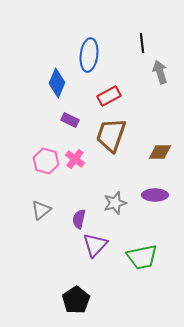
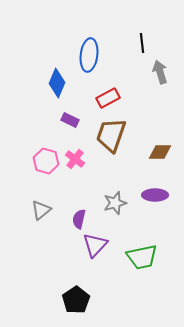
red rectangle: moved 1 px left, 2 px down
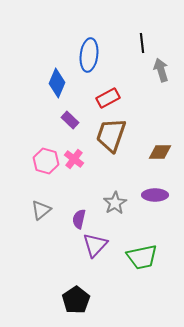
gray arrow: moved 1 px right, 2 px up
purple rectangle: rotated 18 degrees clockwise
pink cross: moved 1 px left
gray star: rotated 15 degrees counterclockwise
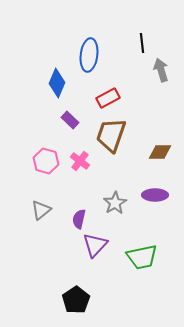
pink cross: moved 6 px right, 2 px down
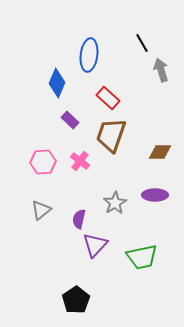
black line: rotated 24 degrees counterclockwise
red rectangle: rotated 70 degrees clockwise
pink hexagon: moved 3 px left, 1 px down; rotated 20 degrees counterclockwise
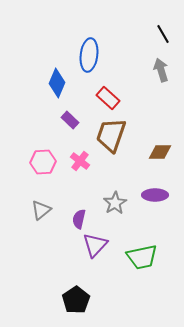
black line: moved 21 px right, 9 px up
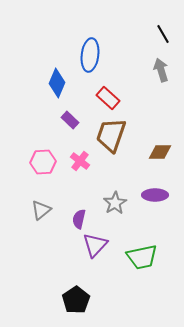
blue ellipse: moved 1 px right
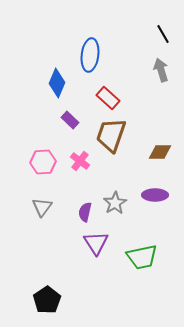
gray triangle: moved 1 px right, 3 px up; rotated 15 degrees counterclockwise
purple semicircle: moved 6 px right, 7 px up
purple triangle: moved 1 px right, 2 px up; rotated 16 degrees counterclockwise
black pentagon: moved 29 px left
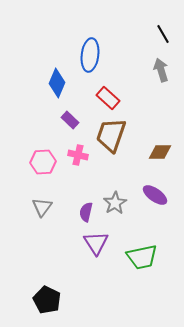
pink cross: moved 2 px left, 6 px up; rotated 24 degrees counterclockwise
purple ellipse: rotated 35 degrees clockwise
purple semicircle: moved 1 px right
black pentagon: rotated 12 degrees counterclockwise
